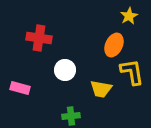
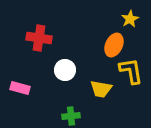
yellow star: moved 1 px right, 3 px down
yellow L-shape: moved 1 px left, 1 px up
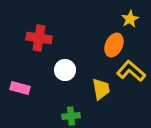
yellow L-shape: rotated 40 degrees counterclockwise
yellow trapezoid: rotated 110 degrees counterclockwise
